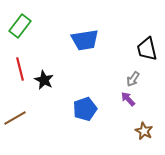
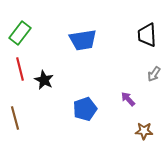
green rectangle: moved 7 px down
blue trapezoid: moved 2 px left
black trapezoid: moved 14 px up; rotated 10 degrees clockwise
gray arrow: moved 21 px right, 5 px up
brown line: rotated 75 degrees counterclockwise
brown star: rotated 24 degrees counterclockwise
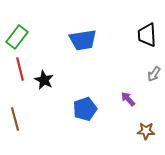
green rectangle: moved 3 px left, 4 px down
brown line: moved 1 px down
brown star: moved 2 px right
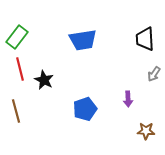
black trapezoid: moved 2 px left, 4 px down
purple arrow: rotated 140 degrees counterclockwise
brown line: moved 1 px right, 8 px up
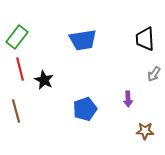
brown star: moved 1 px left
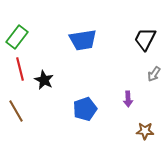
black trapezoid: rotated 30 degrees clockwise
brown line: rotated 15 degrees counterclockwise
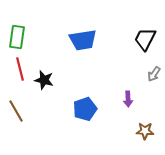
green rectangle: rotated 30 degrees counterclockwise
black star: rotated 12 degrees counterclockwise
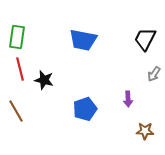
blue trapezoid: rotated 20 degrees clockwise
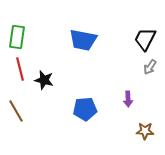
gray arrow: moved 4 px left, 7 px up
blue pentagon: rotated 15 degrees clockwise
